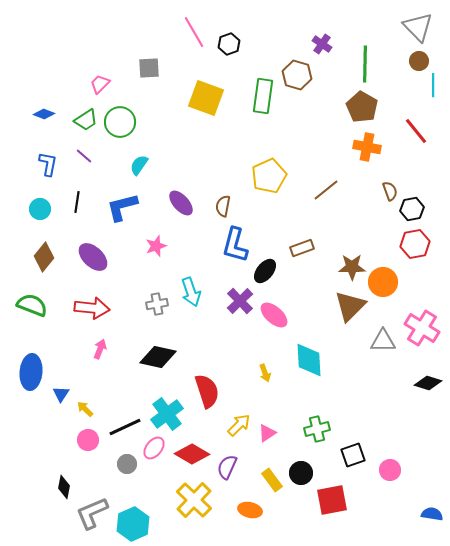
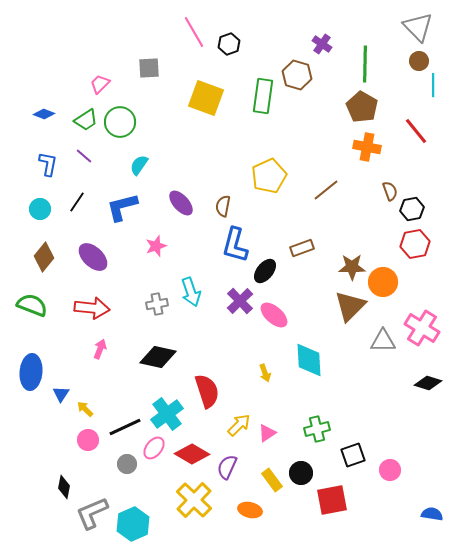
black line at (77, 202): rotated 25 degrees clockwise
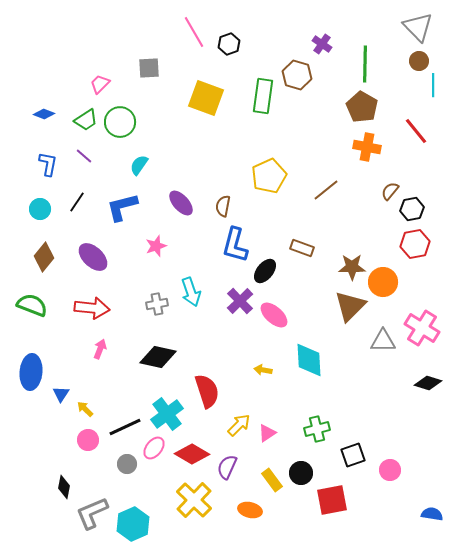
brown semicircle at (390, 191): rotated 120 degrees counterclockwise
brown rectangle at (302, 248): rotated 40 degrees clockwise
yellow arrow at (265, 373): moved 2 px left, 3 px up; rotated 120 degrees clockwise
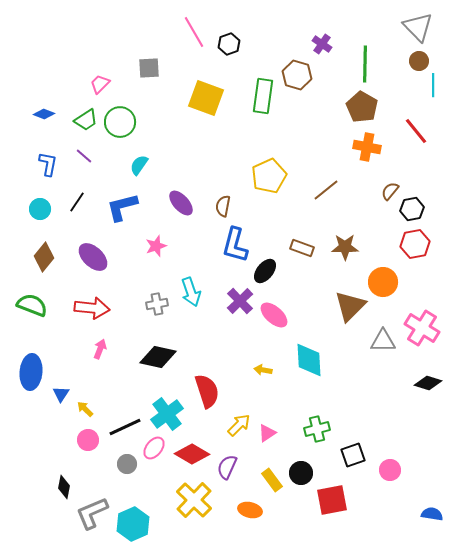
brown star at (352, 267): moved 7 px left, 20 px up
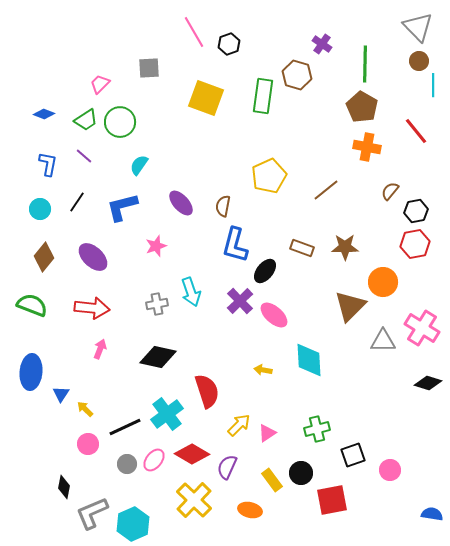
black hexagon at (412, 209): moved 4 px right, 2 px down
pink circle at (88, 440): moved 4 px down
pink ellipse at (154, 448): moved 12 px down
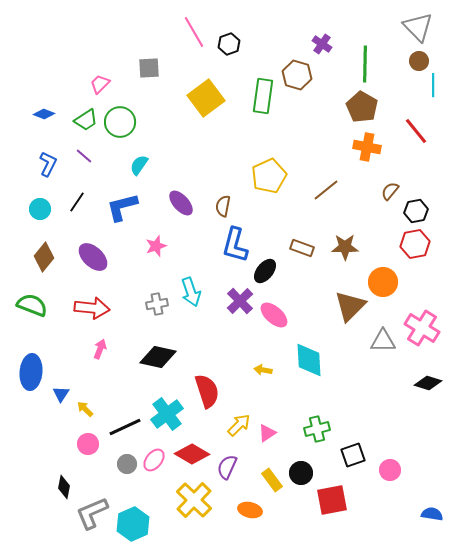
yellow square at (206, 98): rotated 33 degrees clockwise
blue L-shape at (48, 164): rotated 15 degrees clockwise
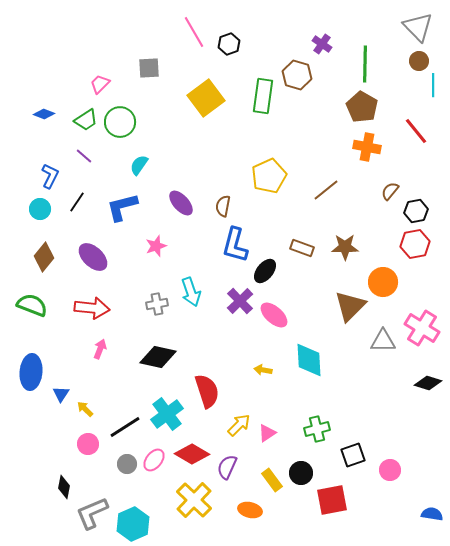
blue L-shape at (48, 164): moved 2 px right, 12 px down
black line at (125, 427): rotated 8 degrees counterclockwise
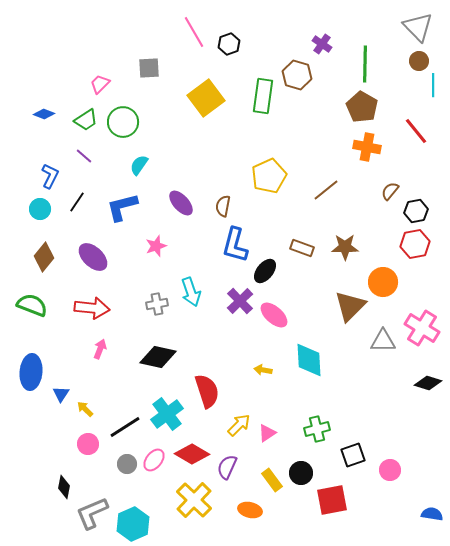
green circle at (120, 122): moved 3 px right
